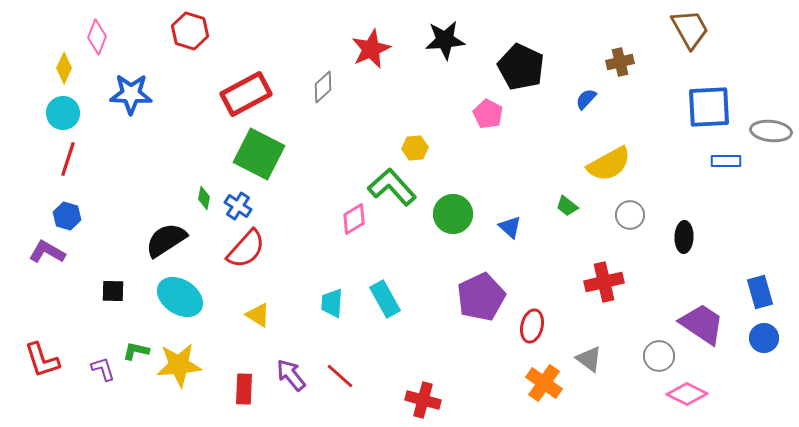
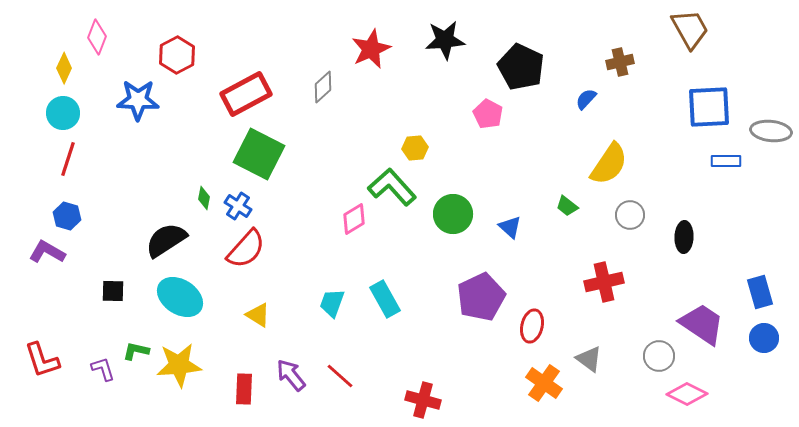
red hexagon at (190, 31): moved 13 px left, 24 px down; rotated 15 degrees clockwise
blue star at (131, 94): moved 7 px right, 6 px down
yellow semicircle at (609, 164): rotated 27 degrees counterclockwise
cyan trapezoid at (332, 303): rotated 16 degrees clockwise
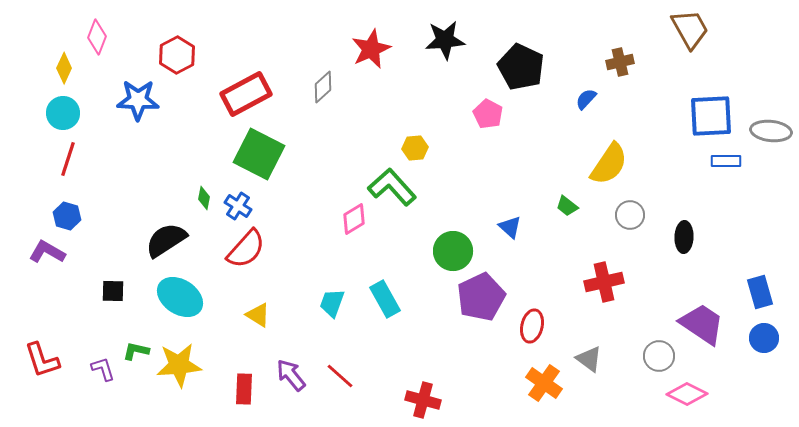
blue square at (709, 107): moved 2 px right, 9 px down
green circle at (453, 214): moved 37 px down
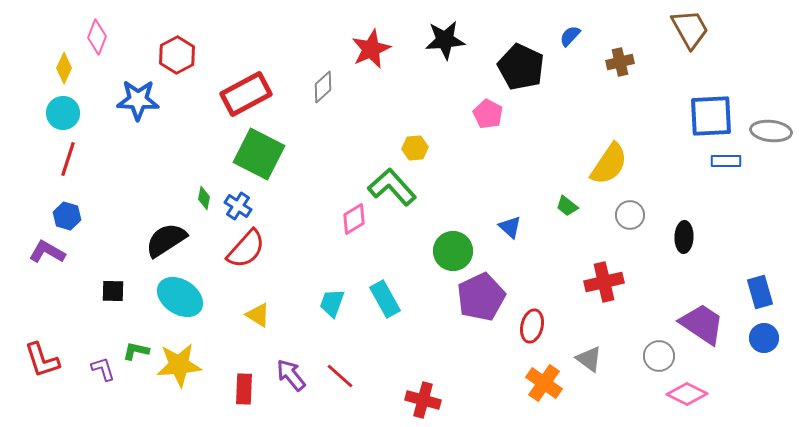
blue semicircle at (586, 99): moved 16 px left, 63 px up
